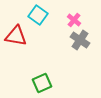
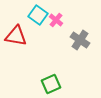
pink cross: moved 18 px left
green square: moved 9 px right, 1 px down
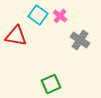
pink cross: moved 4 px right, 4 px up
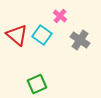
cyan square: moved 4 px right, 20 px down
red triangle: moved 1 px right, 1 px up; rotated 30 degrees clockwise
green square: moved 14 px left
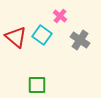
red triangle: moved 1 px left, 2 px down
green square: moved 1 px down; rotated 24 degrees clockwise
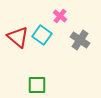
red triangle: moved 2 px right
